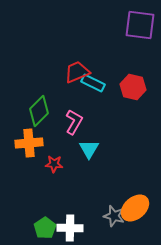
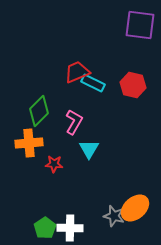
red hexagon: moved 2 px up
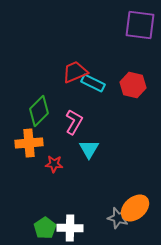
red trapezoid: moved 2 px left
gray star: moved 4 px right, 2 px down
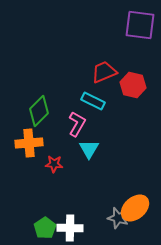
red trapezoid: moved 29 px right
cyan rectangle: moved 18 px down
pink L-shape: moved 3 px right, 2 px down
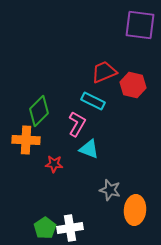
orange cross: moved 3 px left, 3 px up; rotated 8 degrees clockwise
cyan triangle: rotated 40 degrees counterclockwise
orange ellipse: moved 2 px down; rotated 44 degrees counterclockwise
gray star: moved 8 px left, 28 px up
white cross: rotated 10 degrees counterclockwise
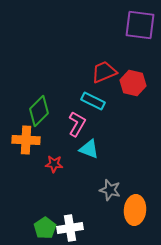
red hexagon: moved 2 px up
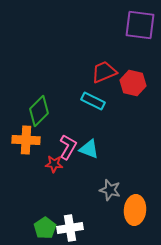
pink L-shape: moved 9 px left, 23 px down
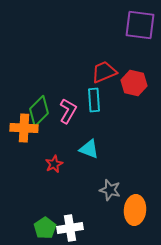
red hexagon: moved 1 px right
cyan rectangle: moved 1 px right, 1 px up; rotated 60 degrees clockwise
orange cross: moved 2 px left, 12 px up
pink L-shape: moved 36 px up
red star: rotated 30 degrees counterclockwise
